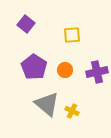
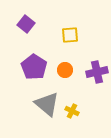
yellow square: moved 2 px left
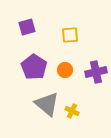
purple square: moved 1 px right, 3 px down; rotated 36 degrees clockwise
purple cross: moved 1 px left
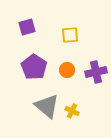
orange circle: moved 2 px right
gray triangle: moved 2 px down
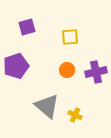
yellow square: moved 2 px down
purple pentagon: moved 18 px left, 1 px up; rotated 20 degrees clockwise
yellow cross: moved 3 px right, 4 px down
